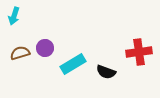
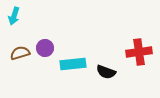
cyan rectangle: rotated 25 degrees clockwise
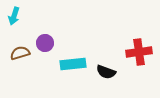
purple circle: moved 5 px up
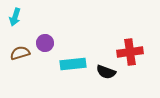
cyan arrow: moved 1 px right, 1 px down
red cross: moved 9 px left
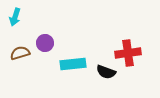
red cross: moved 2 px left, 1 px down
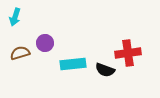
black semicircle: moved 1 px left, 2 px up
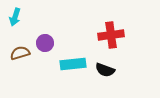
red cross: moved 17 px left, 18 px up
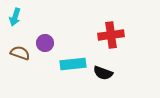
brown semicircle: rotated 36 degrees clockwise
black semicircle: moved 2 px left, 3 px down
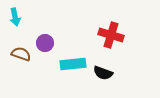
cyan arrow: rotated 30 degrees counterclockwise
red cross: rotated 25 degrees clockwise
brown semicircle: moved 1 px right, 1 px down
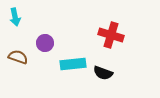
brown semicircle: moved 3 px left, 3 px down
